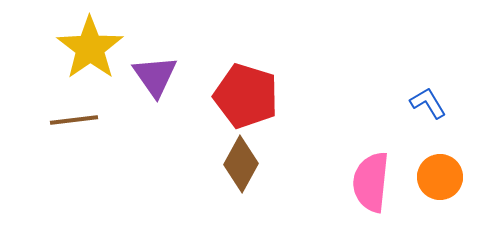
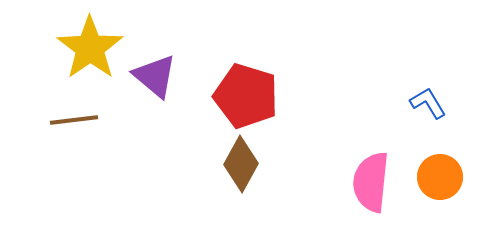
purple triangle: rotated 15 degrees counterclockwise
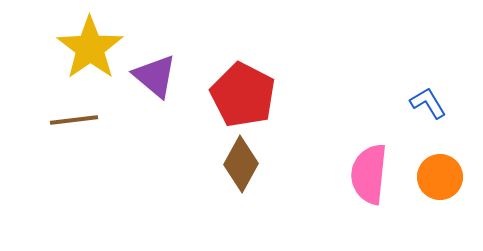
red pentagon: moved 3 px left, 1 px up; rotated 10 degrees clockwise
pink semicircle: moved 2 px left, 8 px up
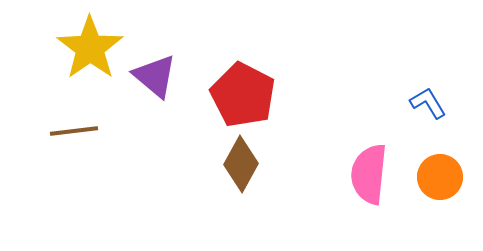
brown line: moved 11 px down
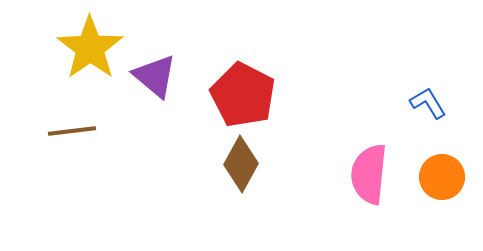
brown line: moved 2 px left
orange circle: moved 2 px right
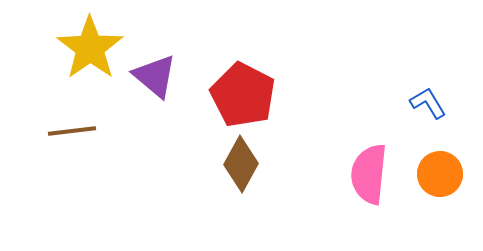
orange circle: moved 2 px left, 3 px up
